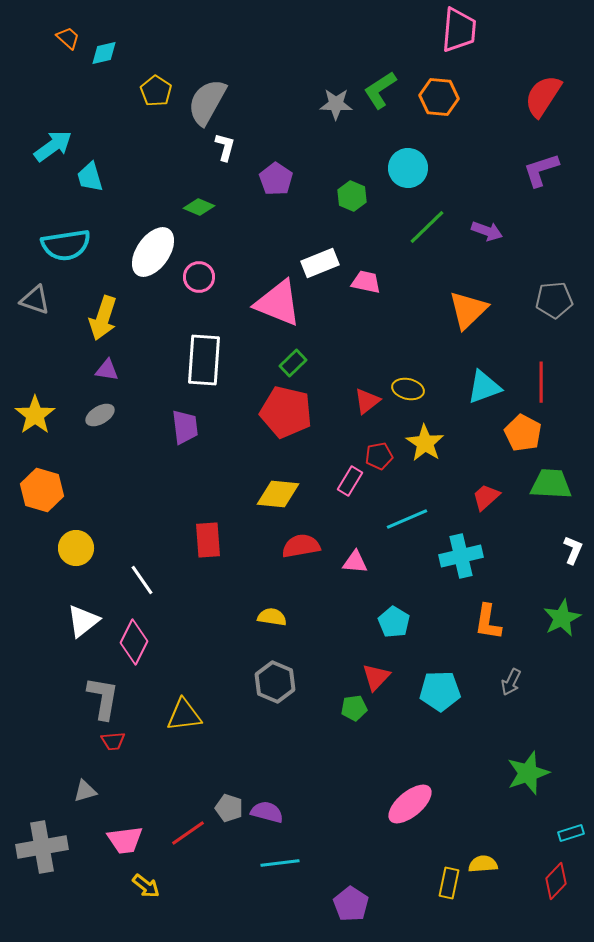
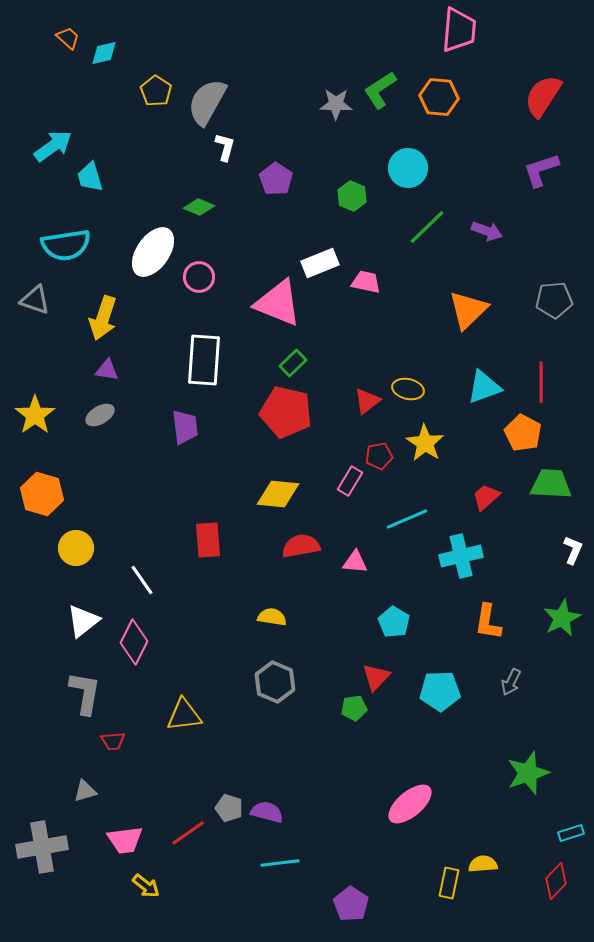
orange hexagon at (42, 490): moved 4 px down
gray L-shape at (103, 698): moved 18 px left, 5 px up
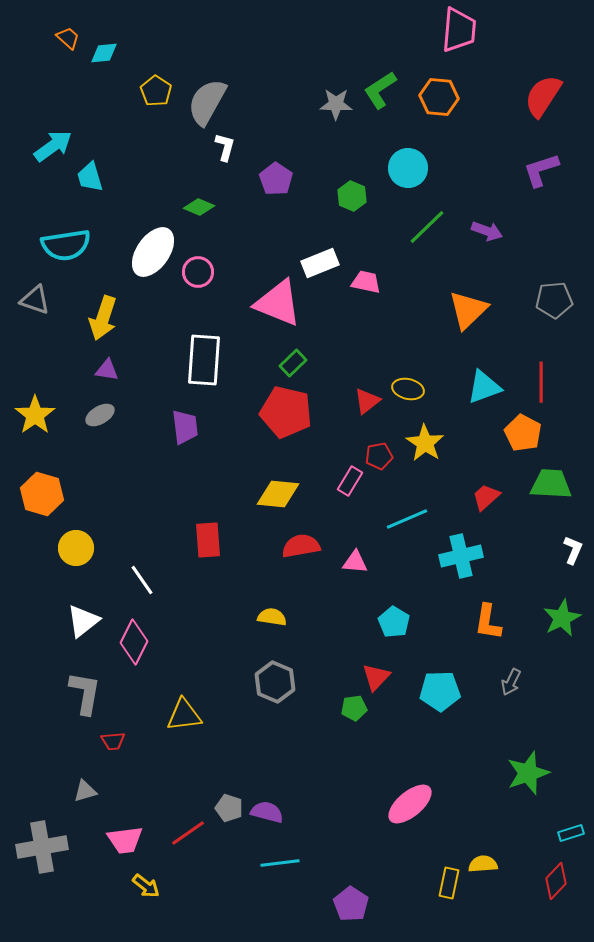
cyan diamond at (104, 53): rotated 8 degrees clockwise
pink circle at (199, 277): moved 1 px left, 5 px up
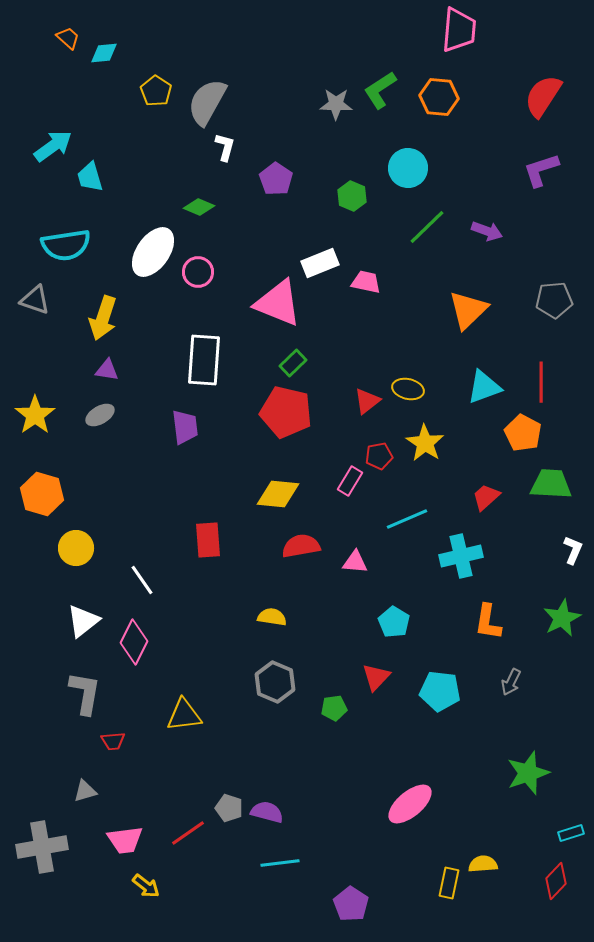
cyan pentagon at (440, 691): rotated 9 degrees clockwise
green pentagon at (354, 708): moved 20 px left
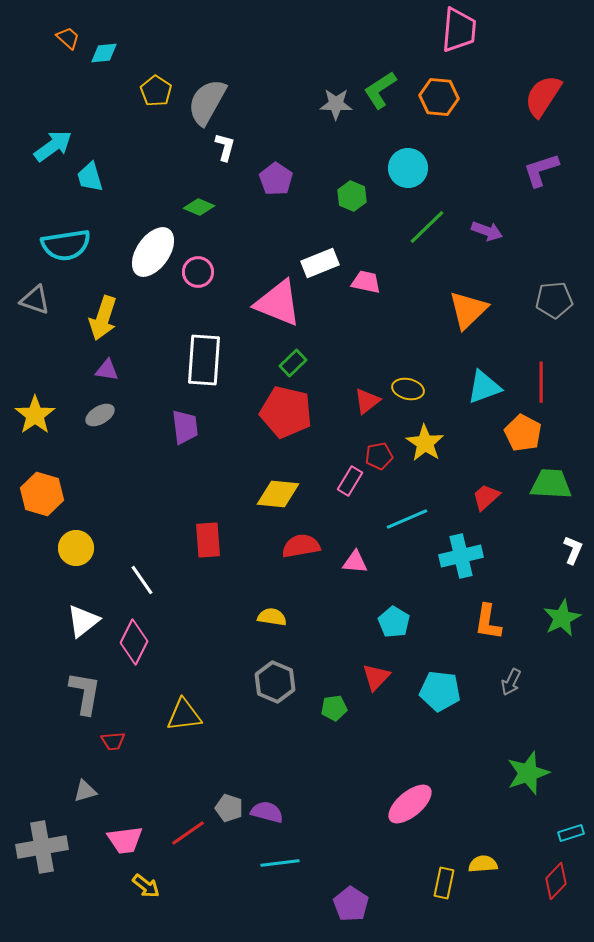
yellow rectangle at (449, 883): moved 5 px left
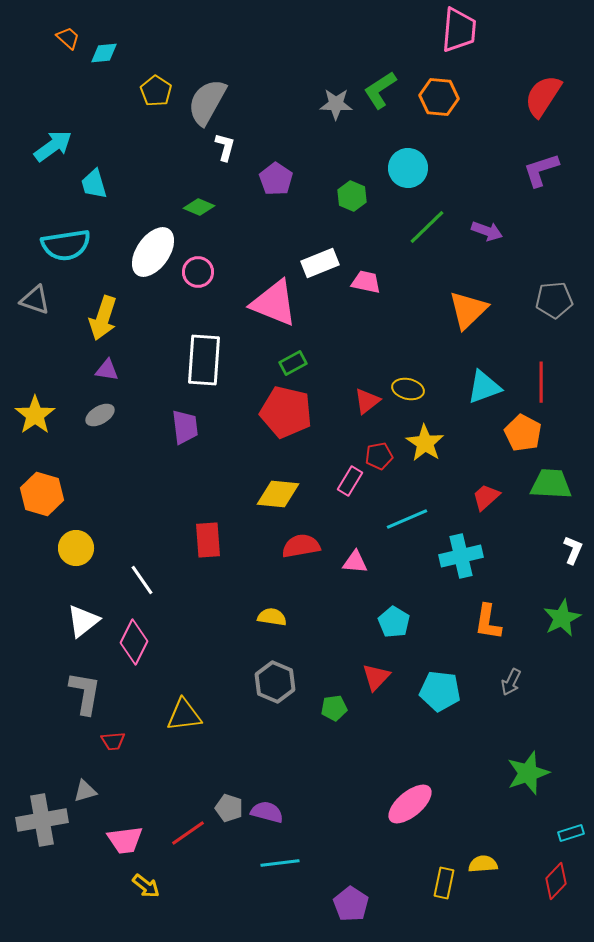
cyan trapezoid at (90, 177): moved 4 px right, 7 px down
pink triangle at (278, 303): moved 4 px left
green rectangle at (293, 363): rotated 16 degrees clockwise
gray cross at (42, 847): moved 27 px up
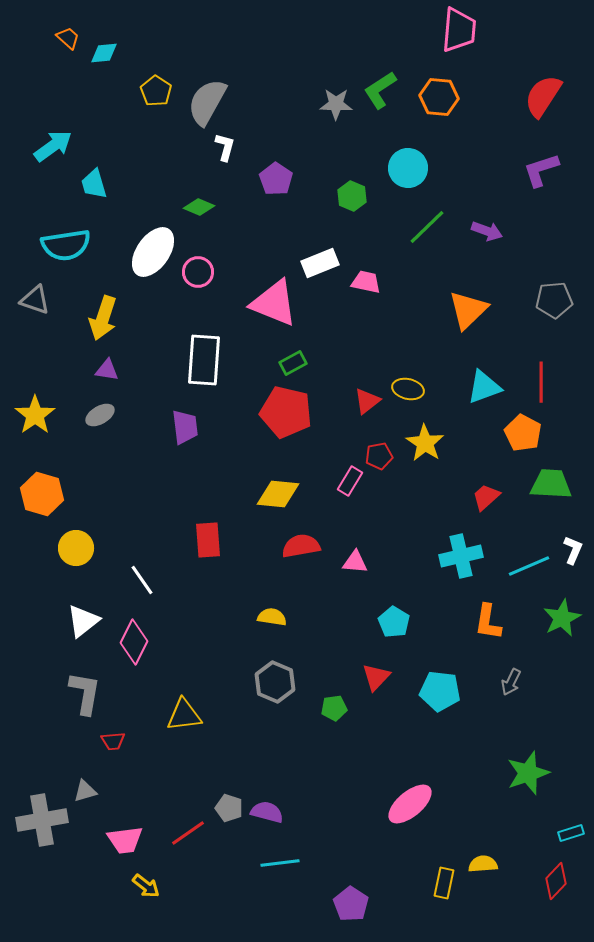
cyan line at (407, 519): moved 122 px right, 47 px down
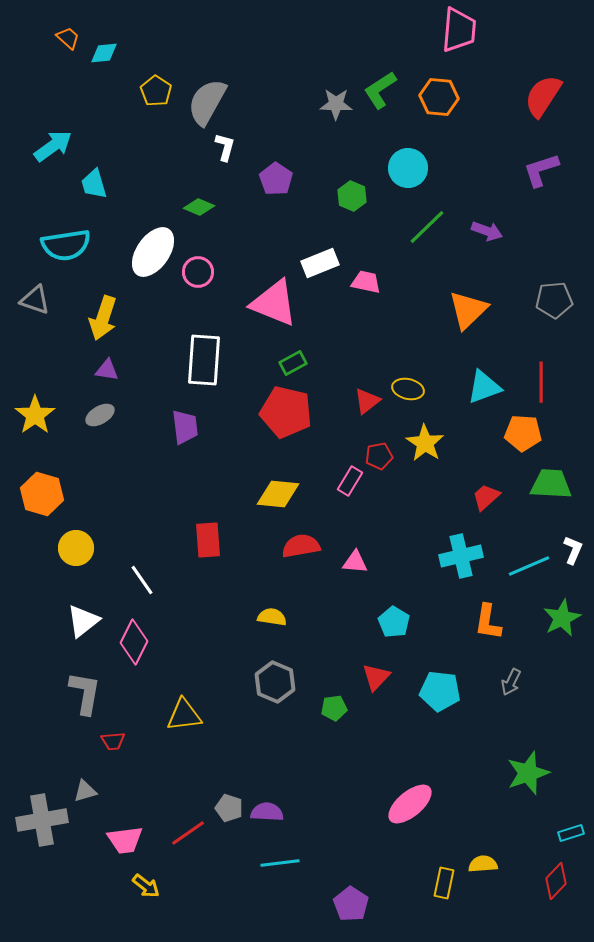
orange pentagon at (523, 433): rotated 24 degrees counterclockwise
purple semicircle at (267, 812): rotated 12 degrees counterclockwise
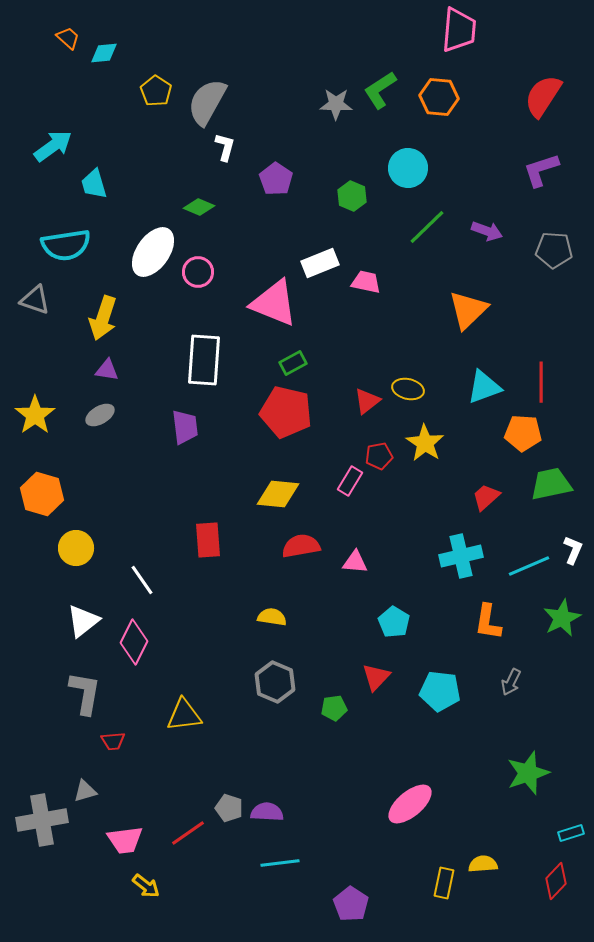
gray pentagon at (554, 300): moved 50 px up; rotated 9 degrees clockwise
green trapezoid at (551, 484): rotated 15 degrees counterclockwise
